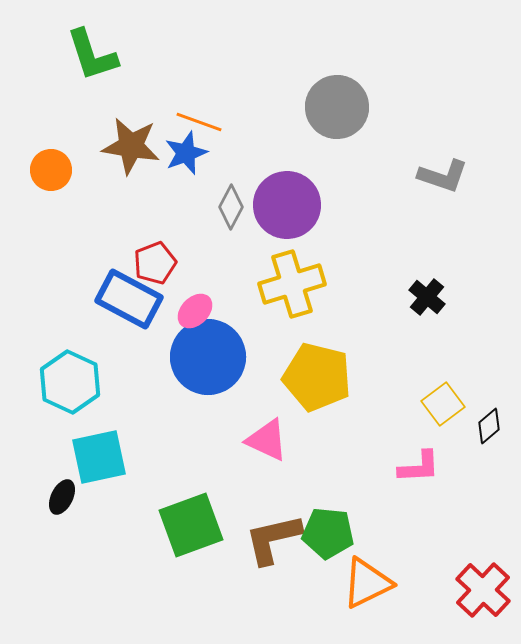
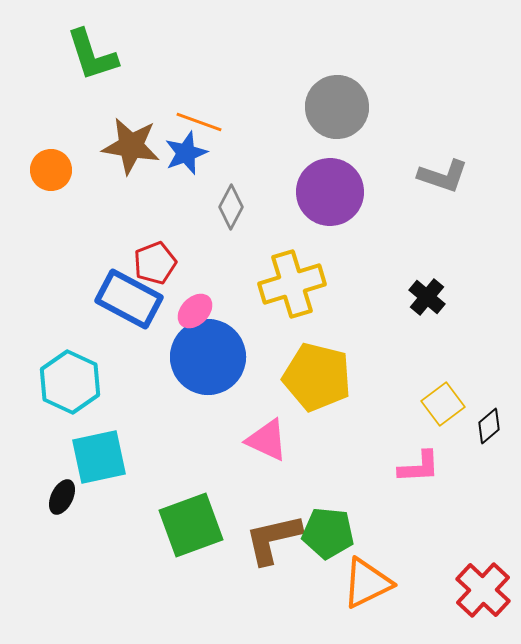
purple circle: moved 43 px right, 13 px up
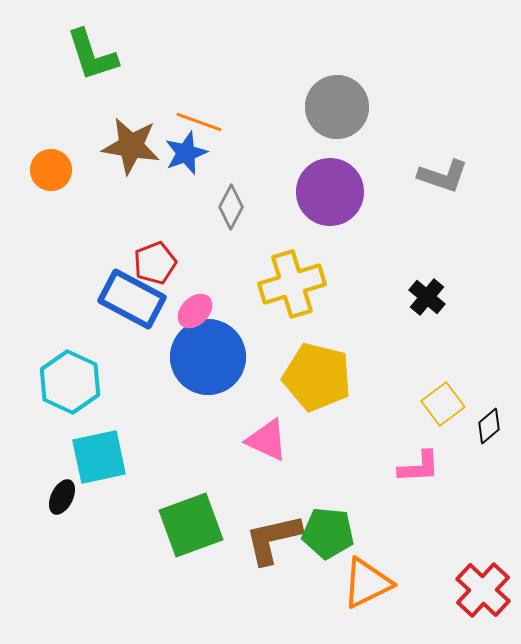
blue rectangle: moved 3 px right
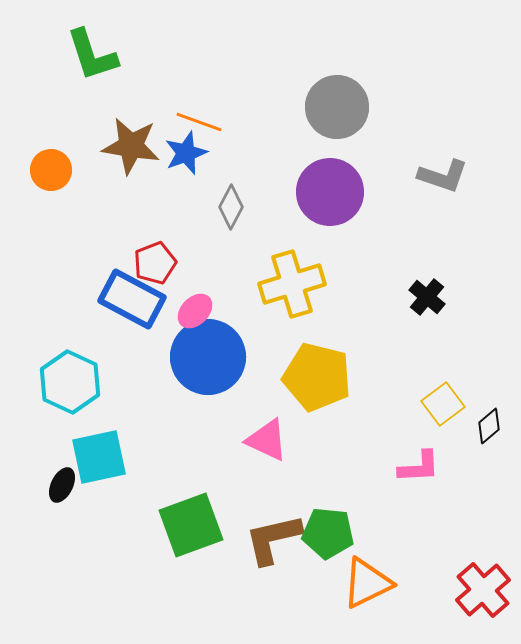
black ellipse: moved 12 px up
red cross: rotated 6 degrees clockwise
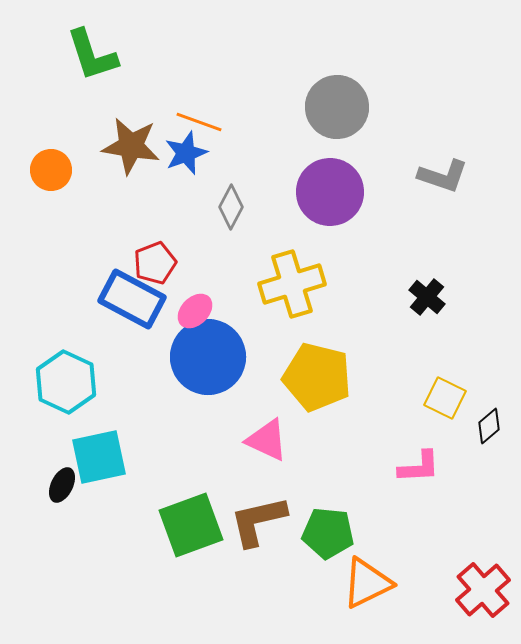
cyan hexagon: moved 4 px left
yellow square: moved 2 px right, 6 px up; rotated 27 degrees counterclockwise
brown L-shape: moved 15 px left, 18 px up
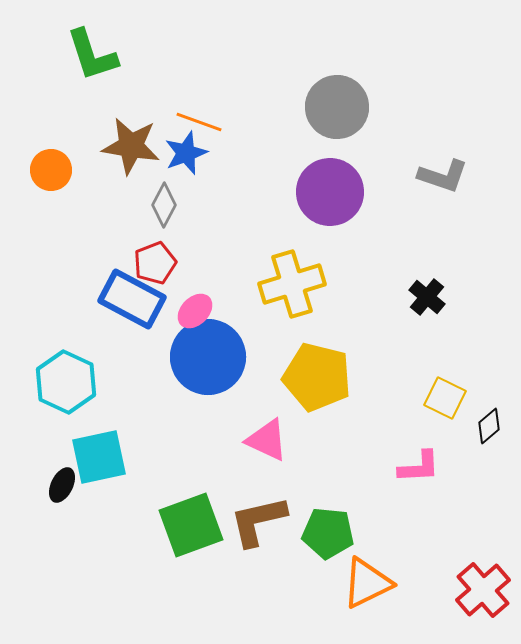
gray diamond: moved 67 px left, 2 px up
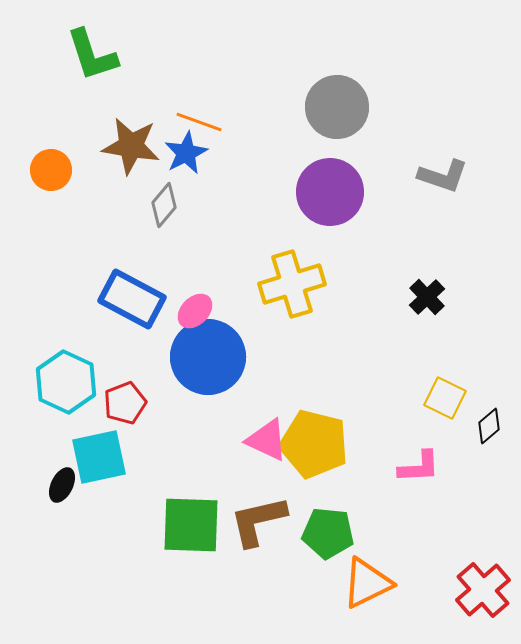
blue star: rotated 6 degrees counterclockwise
gray diamond: rotated 12 degrees clockwise
red pentagon: moved 30 px left, 140 px down
black cross: rotated 6 degrees clockwise
yellow pentagon: moved 3 px left, 67 px down
green square: rotated 22 degrees clockwise
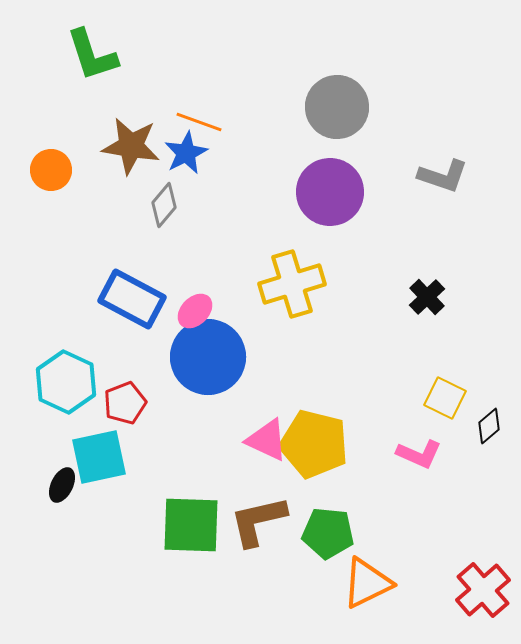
pink L-shape: moved 13 px up; rotated 27 degrees clockwise
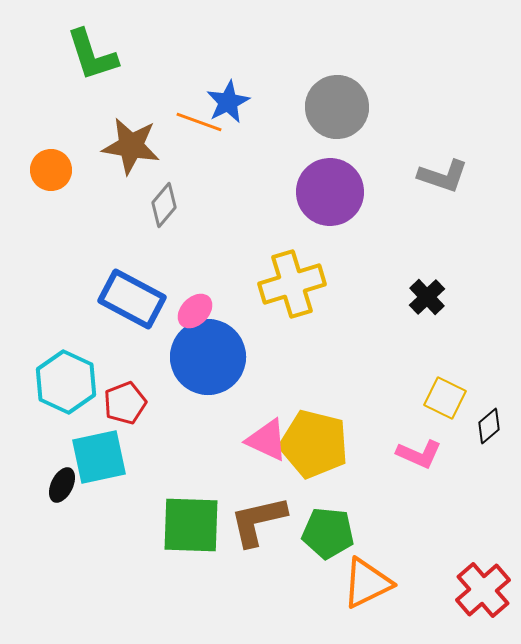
blue star: moved 42 px right, 51 px up
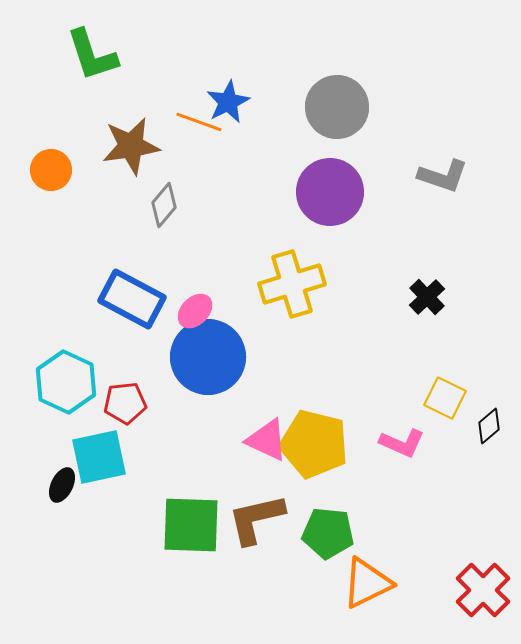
brown star: rotated 18 degrees counterclockwise
red pentagon: rotated 15 degrees clockwise
pink L-shape: moved 17 px left, 11 px up
brown L-shape: moved 2 px left, 2 px up
red cross: rotated 4 degrees counterclockwise
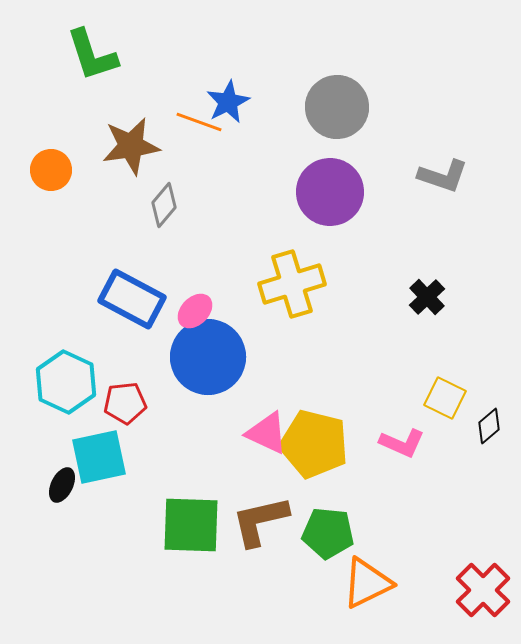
pink triangle: moved 7 px up
brown L-shape: moved 4 px right, 2 px down
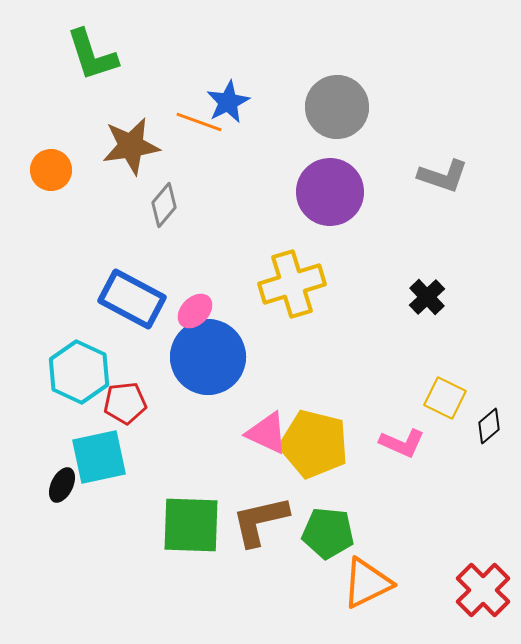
cyan hexagon: moved 13 px right, 10 px up
